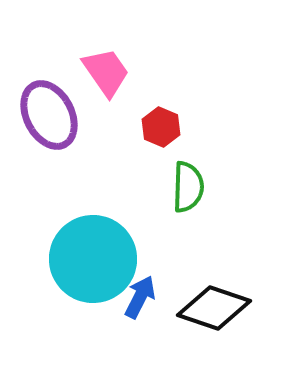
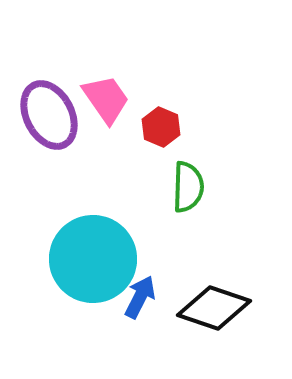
pink trapezoid: moved 27 px down
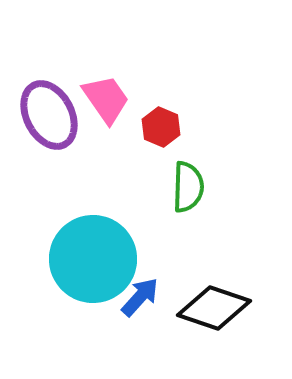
blue arrow: rotated 15 degrees clockwise
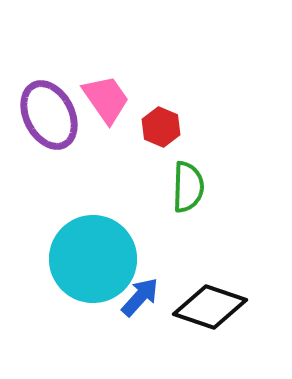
black diamond: moved 4 px left, 1 px up
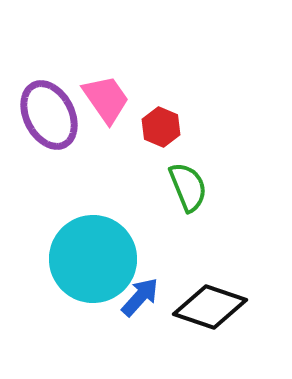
green semicircle: rotated 24 degrees counterclockwise
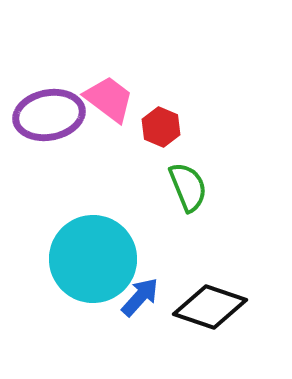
pink trapezoid: moved 3 px right; rotated 18 degrees counterclockwise
purple ellipse: rotated 74 degrees counterclockwise
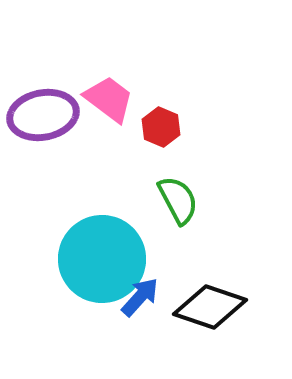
purple ellipse: moved 6 px left
green semicircle: moved 10 px left, 13 px down; rotated 6 degrees counterclockwise
cyan circle: moved 9 px right
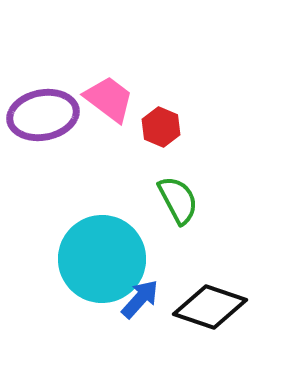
blue arrow: moved 2 px down
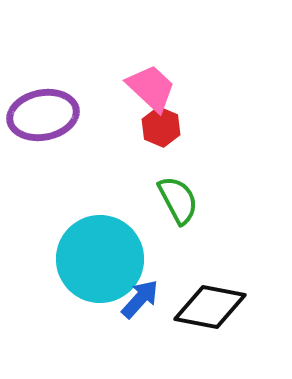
pink trapezoid: moved 42 px right, 11 px up; rotated 6 degrees clockwise
cyan circle: moved 2 px left
black diamond: rotated 8 degrees counterclockwise
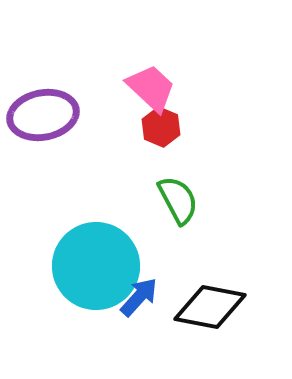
cyan circle: moved 4 px left, 7 px down
blue arrow: moved 1 px left, 2 px up
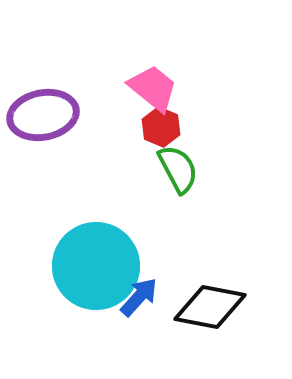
pink trapezoid: moved 2 px right; rotated 4 degrees counterclockwise
green semicircle: moved 31 px up
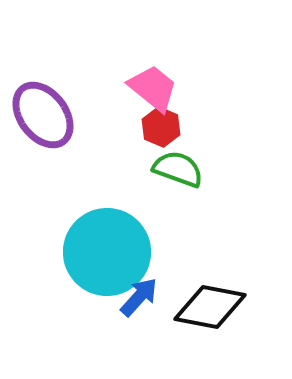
purple ellipse: rotated 64 degrees clockwise
green semicircle: rotated 42 degrees counterclockwise
cyan circle: moved 11 px right, 14 px up
